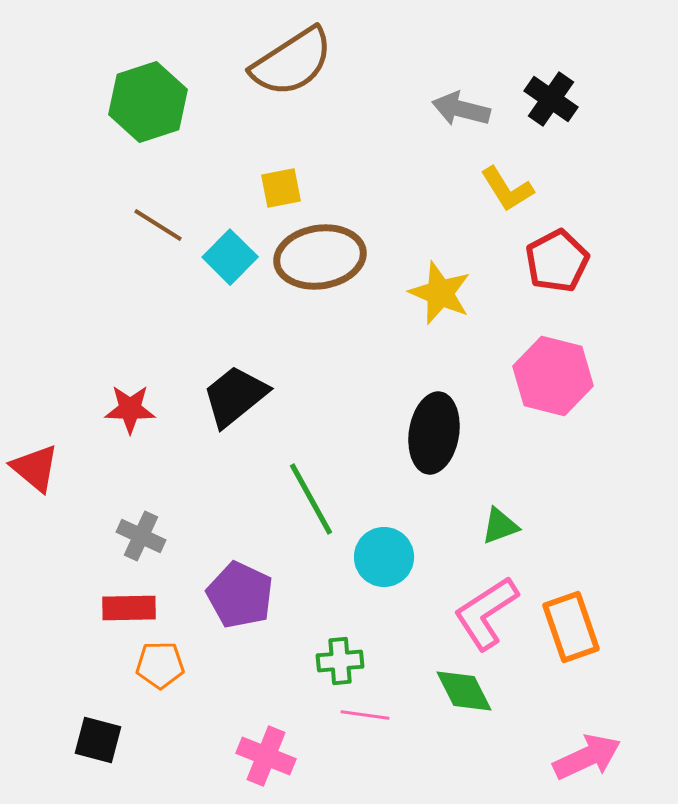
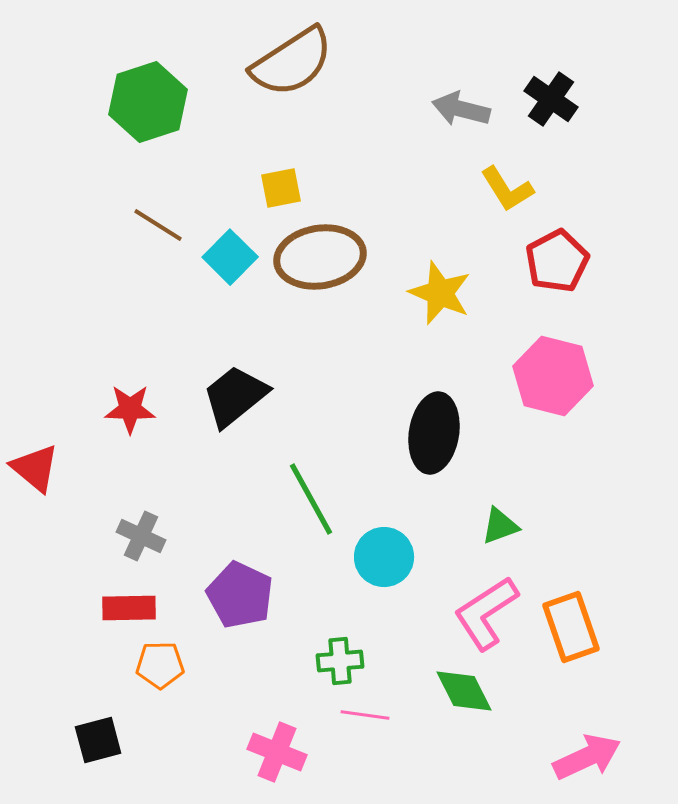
black square: rotated 30 degrees counterclockwise
pink cross: moved 11 px right, 4 px up
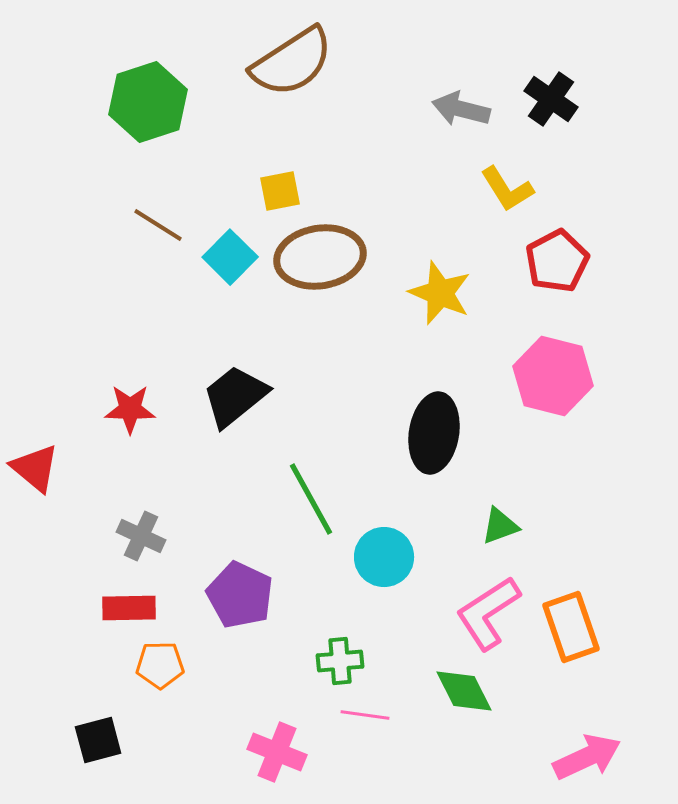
yellow square: moved 1 px left, 3 px down
pink L-shape: moved 2 px right
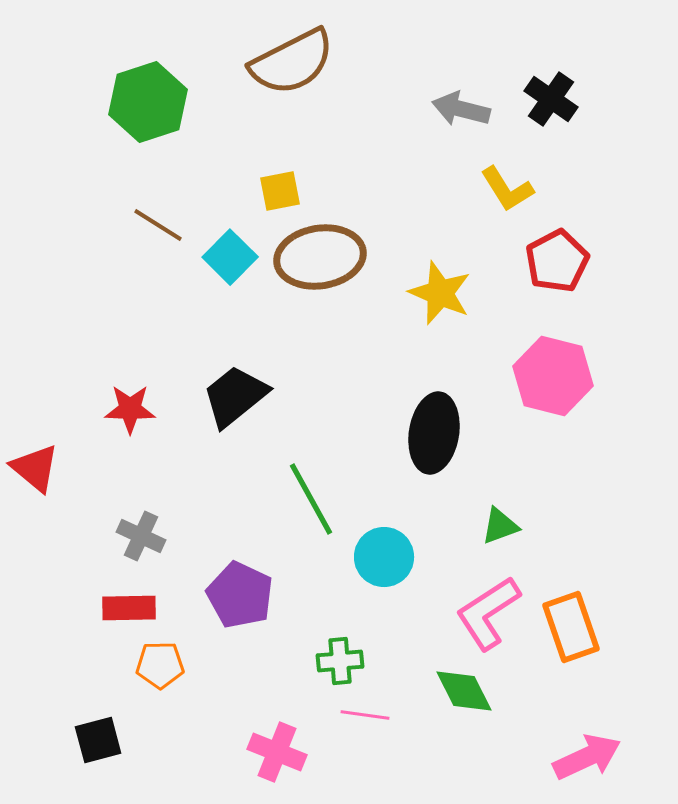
brown semicircle: rotated 6 degrees clockwise
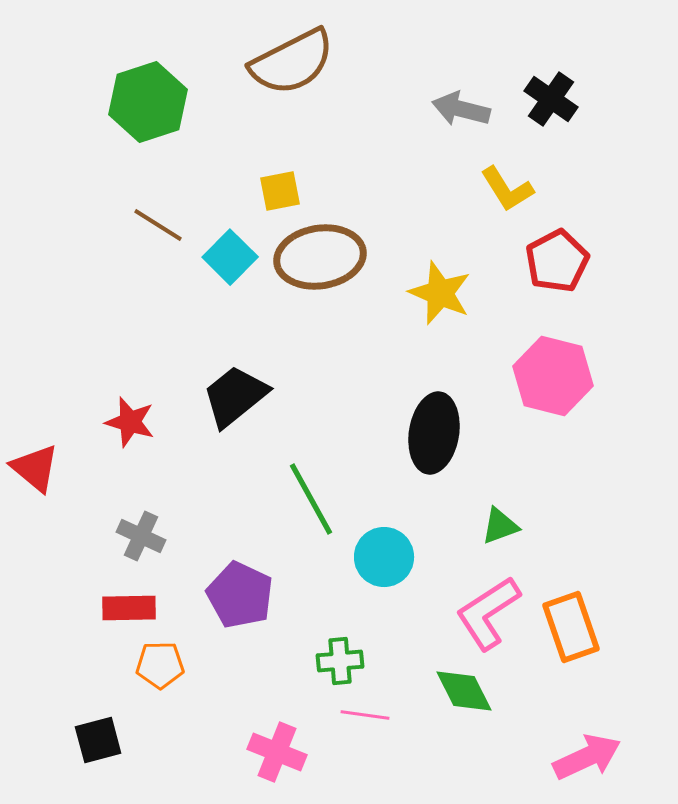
red star: moved 13 px down; rotated 15 degrees clockwise
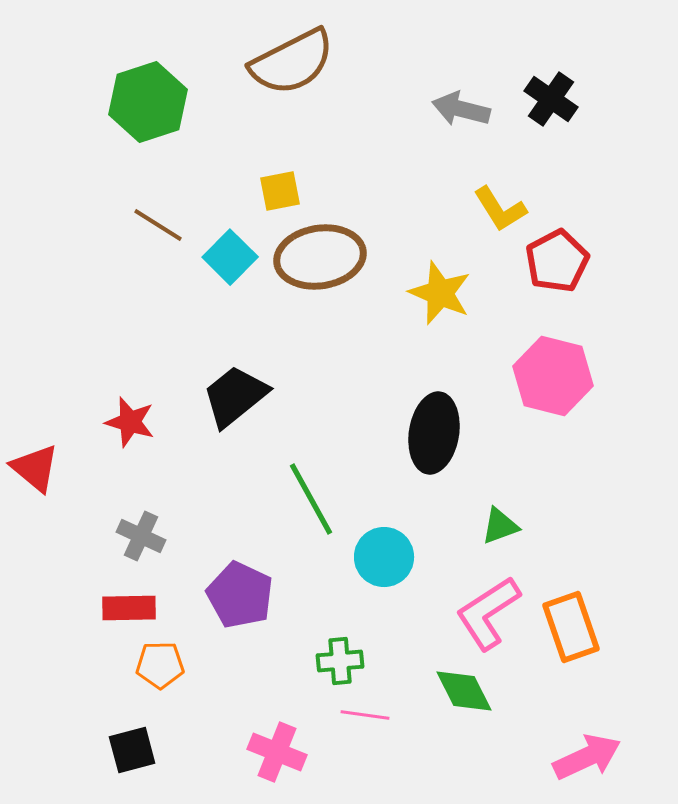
yellow L-shape: moved 7 px left, 20 px down
black square: moved 34 px right, 10 px down
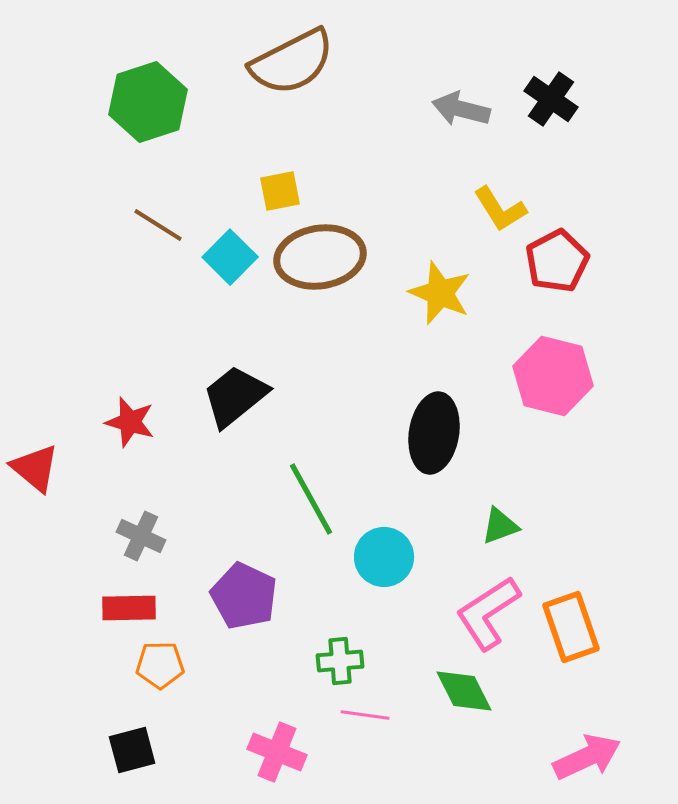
purple pentagon: moved 4 px right, 1 px down
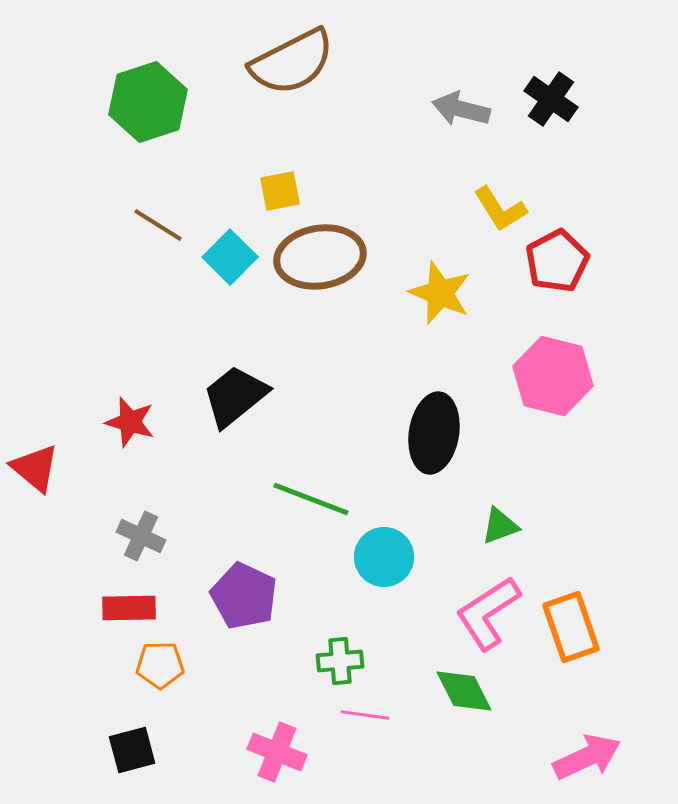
green line: rotated 40 degrees counterclockwise
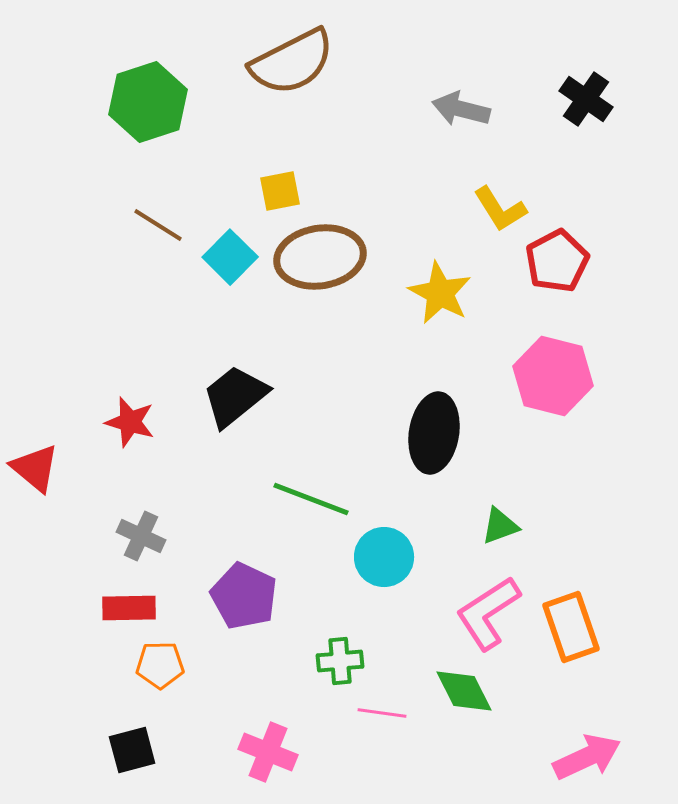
black cross: moved 35 px right
yellow star: rotated 6 degrees clockwise
pink line: moved 17 px right, 2 px up
pink cross: moved 9 px left
